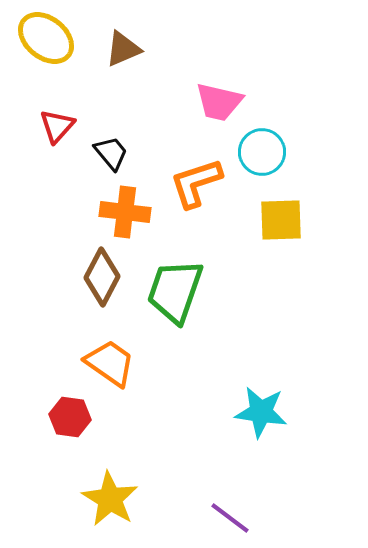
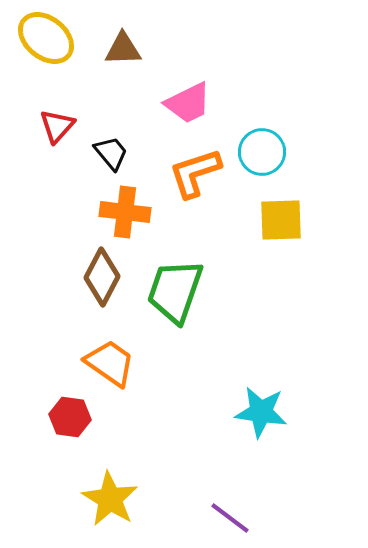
brown triangle: rotated 21 degrees clockwise
pink trapezoid: moved 31 px left, 1 px down; rotated 39 degrees counterclockwise
orange L-shape: moved 1 px left, 10 px up
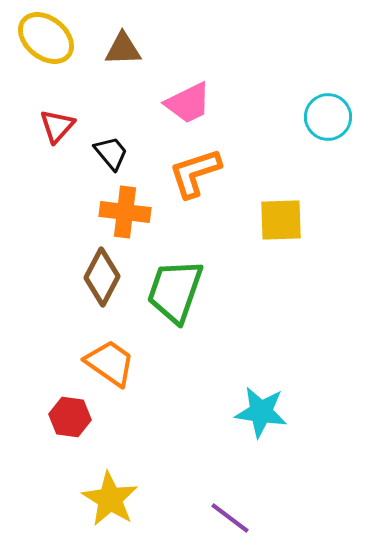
cyan circle: moved 66 px right, 35 px up
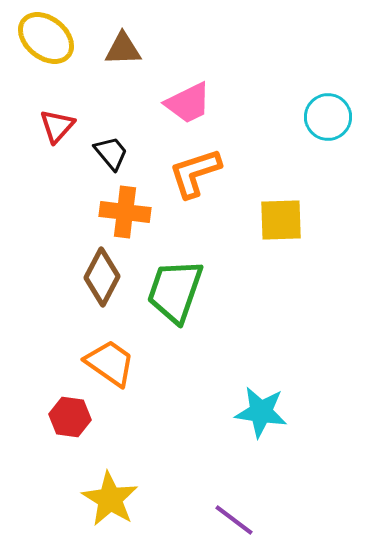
purple line: moved 4 px right, 2 px down
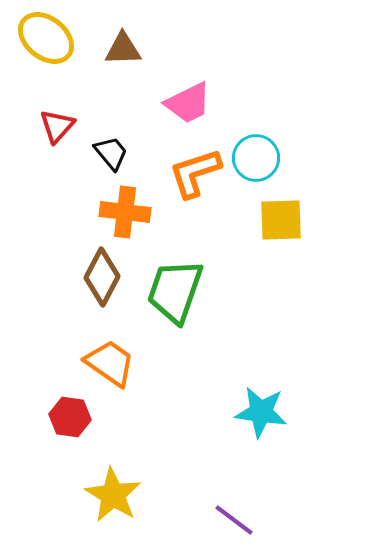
cyan circle: moved 72 px left, 41 px down
yellow star: moved 3 px right, 4 px up
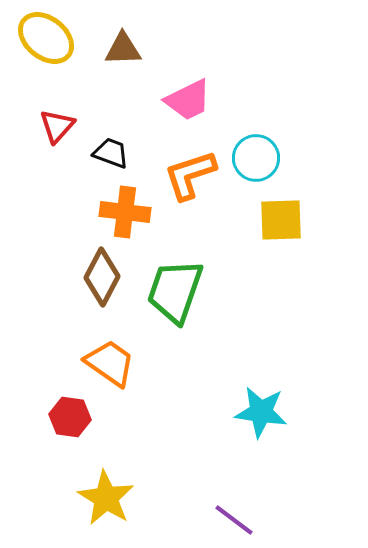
pink trapezoid: moved 3 px up
black trapezoid: rotated 30 degrees counterclockwise
orange L-shape: moved 5 px left, 2 px down
yellow star: moved 7 px left, 3 px down
